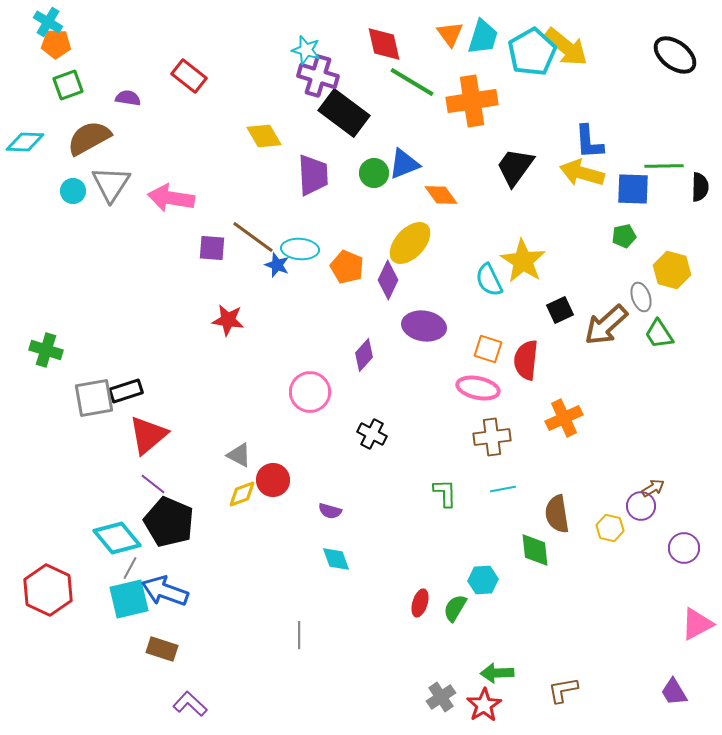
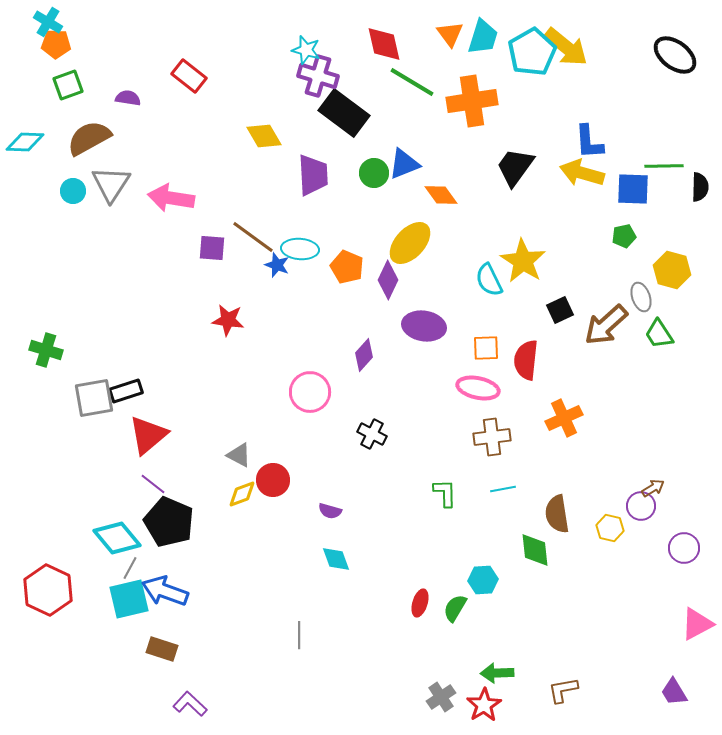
orange square at (488, 349): moved 2 px left, 1 px up; rotated 20 degrees counterclockwise
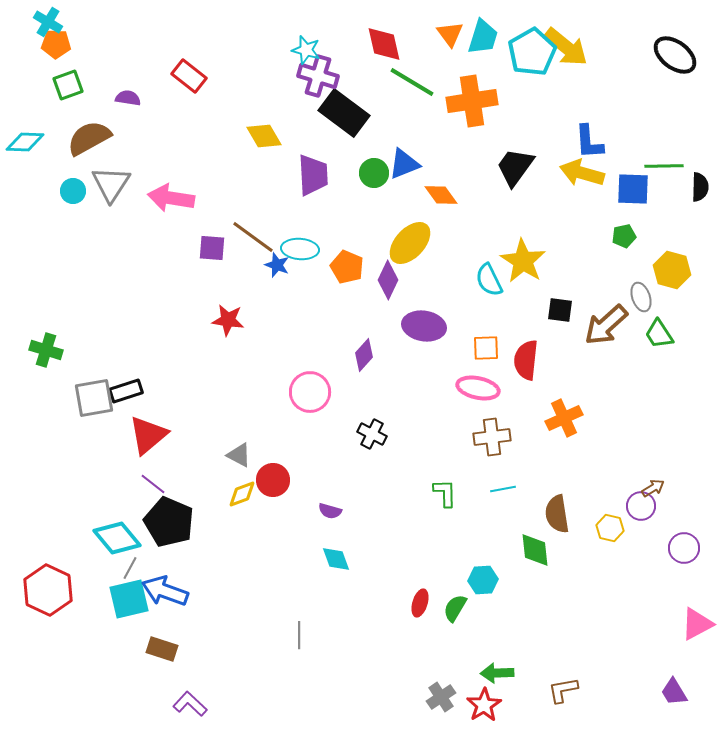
black square at (560, 310): rotated 32 degrees clockwise
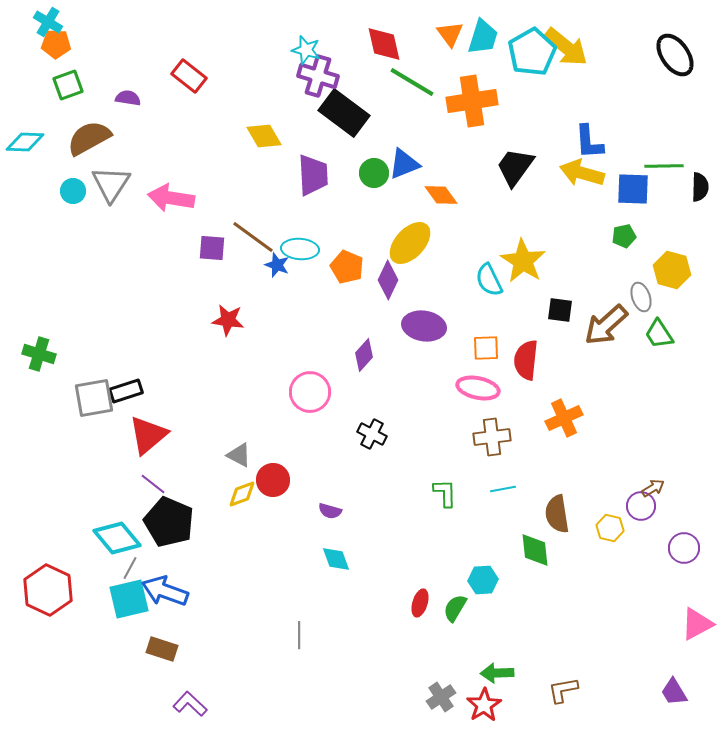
black ellipse at (675, 55): rotated 18 degrees clockwise
green cross at (46, 350): moved 7 px left, 4 px down
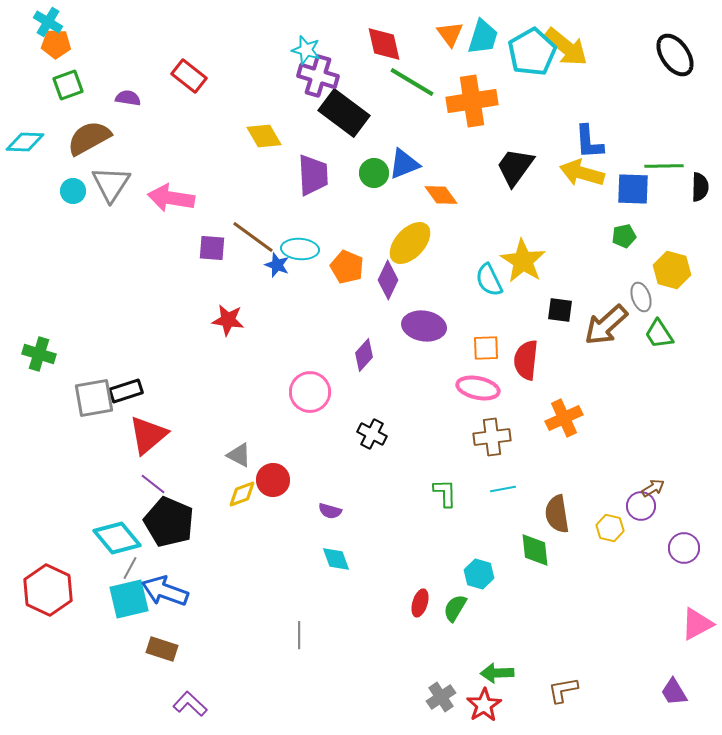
cyan hexagon at (483, 580): moved 4 px left, 6 px up; rotated 20 degrees clockwise
